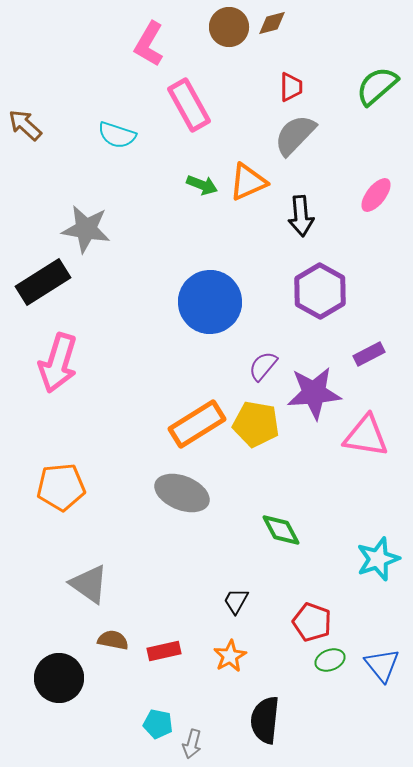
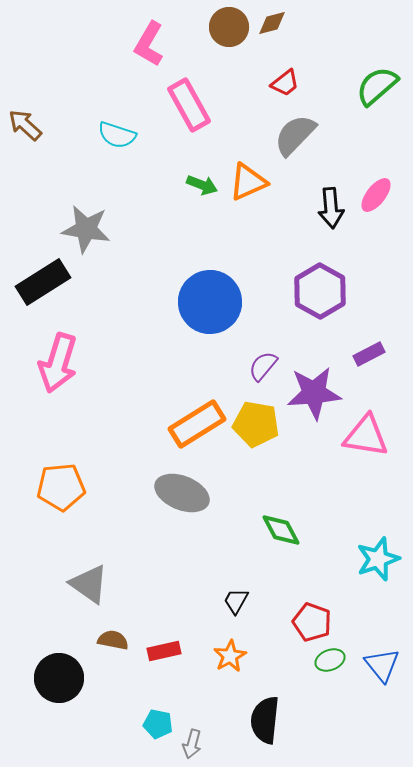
red trapezoid: moved 6 px left, 4 px up; rotated 52 degrees clockwise
black arrow: moved 30 px right, 8 px up
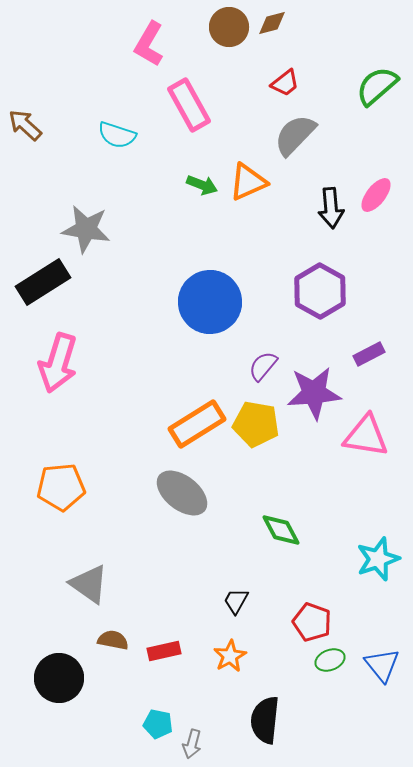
gray ellipse: rotated 16 degrees clockwise
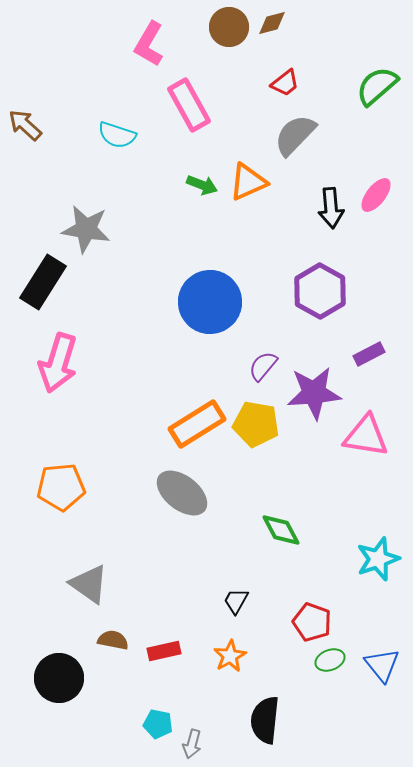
black rectangle: rotated 26 degrees counterclockwise
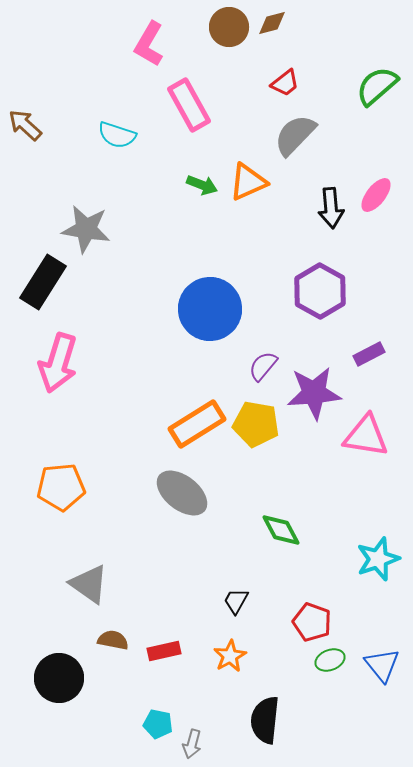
blue circle: moved 7 px down
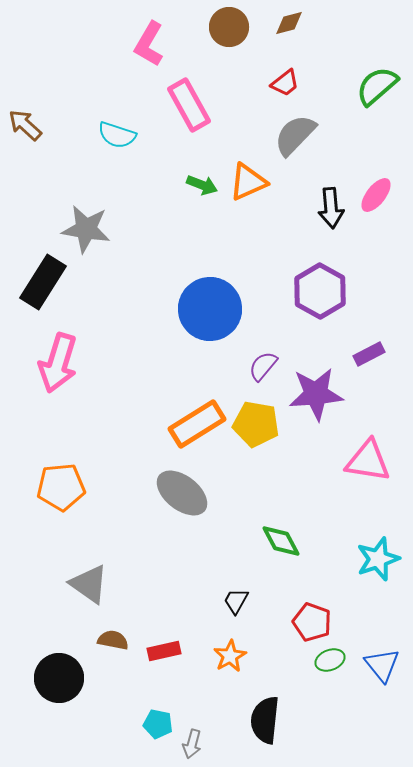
brown diamond: moved 17 px right
purple star: moved 2 px right, 1 px down
pink triangle: moved 2 px right, 25 px down
green diamond: moved 11 px down
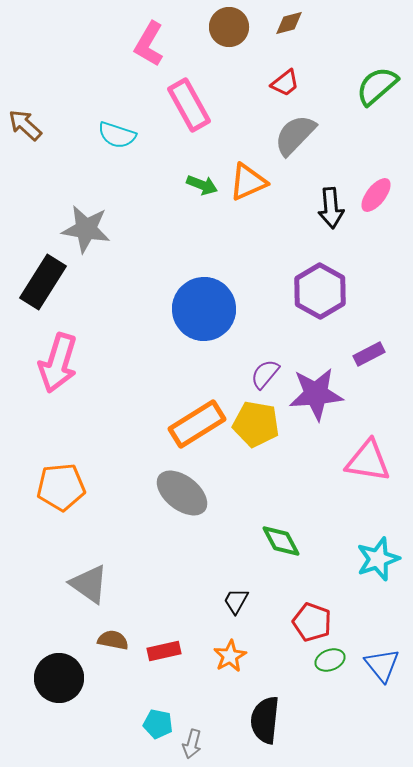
blue circle: moved 6 px left
purple semicircle: moved 2 px right, 8 px down
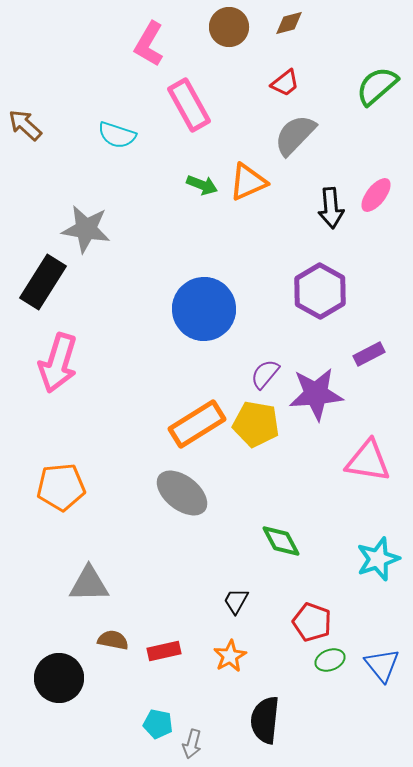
gray triangle: rotated 36 degrees counterclockwise
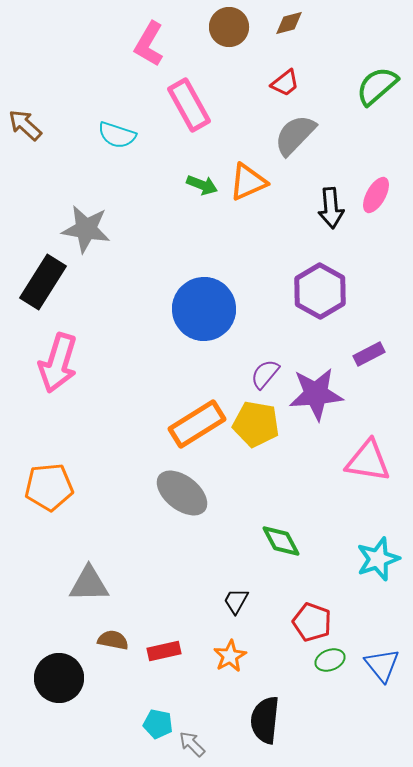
pink ellipse: rotated 9 degrees counterclockwise
orange pentagon: moved 12 px left
gray arrow: rotated 120 degrees clockwise
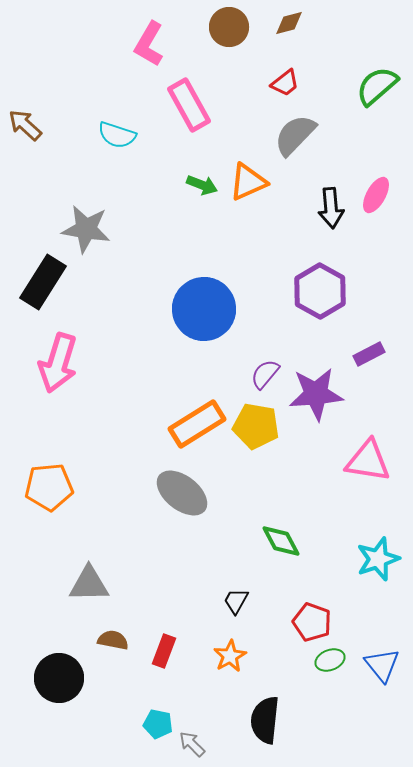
yellow pentagon: moved 2 px down
red rectangle: rotated 56 degrees counterclockwise
